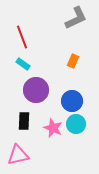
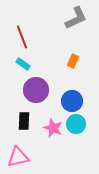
pink triangle: moved 2 px down
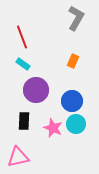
gray L-shape: rotated 35 degrees counterclockwise
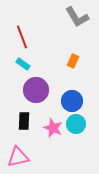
gray L-shape: moved 1 px right, 1 px up; rotated 120 degrees clockwise
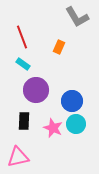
orange rectangle: moved 14 px left, 14 px up
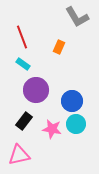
black rectangle: rotated 36 degrees clockwise
pink star: moved 1 px left, 1 px down; rotated 12 degrees counterclockwise
pink triangle: moved 1 px right, 2 px up
